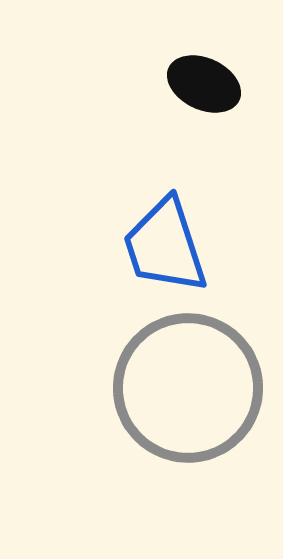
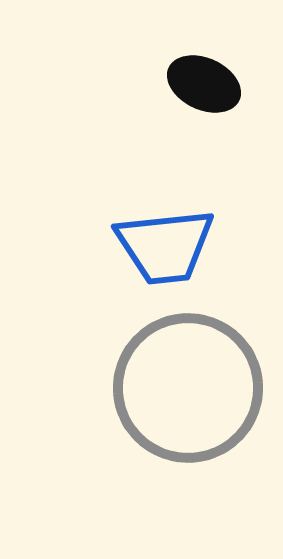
blue trapezoid: rotated 78 degrees counterclockwise
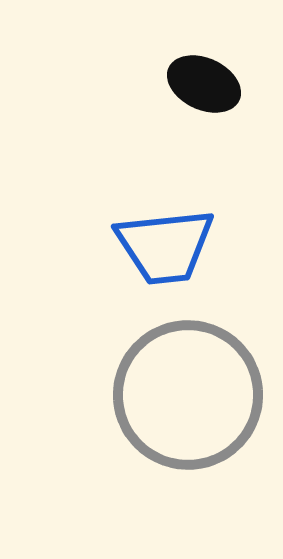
gray circle: moved 7 px down
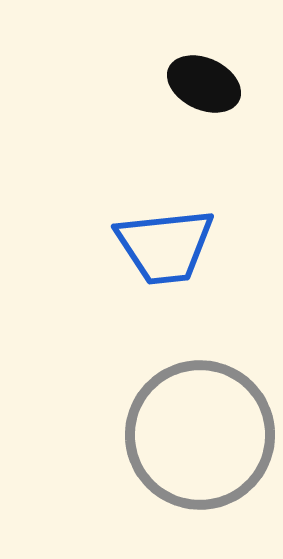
gray circle: moved 12 px right, 40 px down
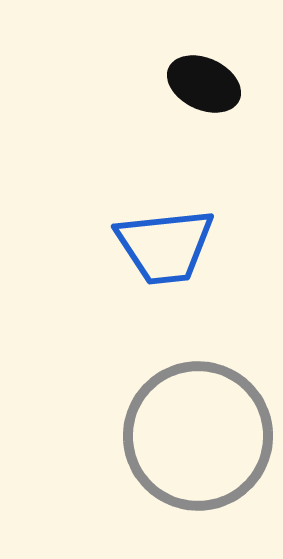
gray circle: moved 2 px left, 1 px down
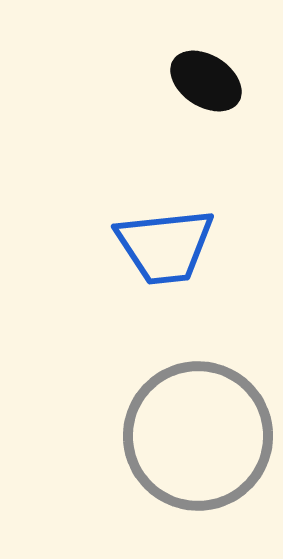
black ellipse: moved 2 px right, 3 px up; rotated 8 degrees clockwise
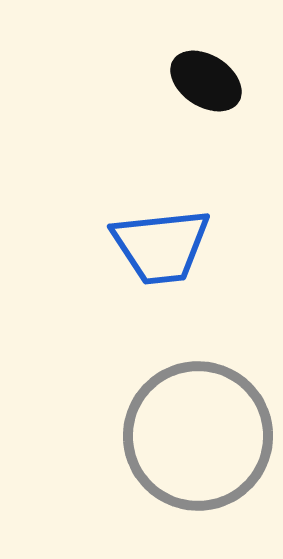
blue trapezoid: moved 4 px left
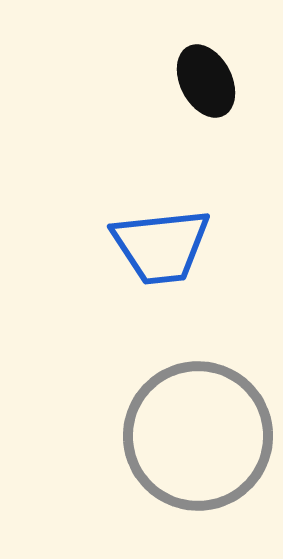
black ellipse: rotated 30 degrees clockwise
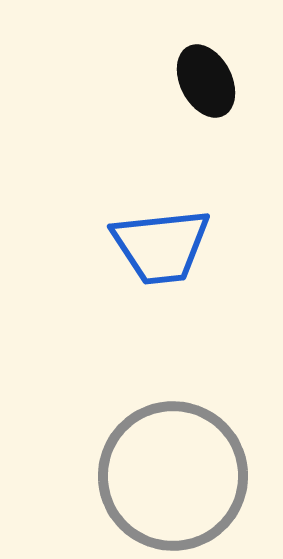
gray circle: moved 25 px left, 40 px down
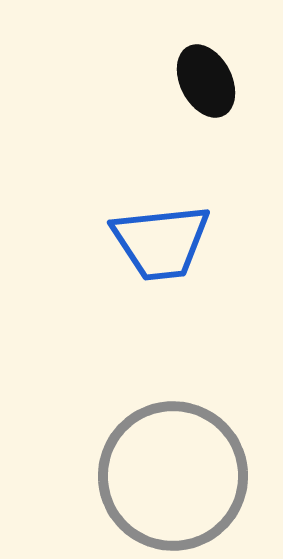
blue trapezoid: moved 4 px up
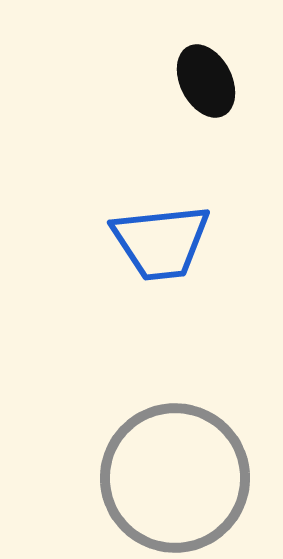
gray circle: moved 2 px right, 2 px down
